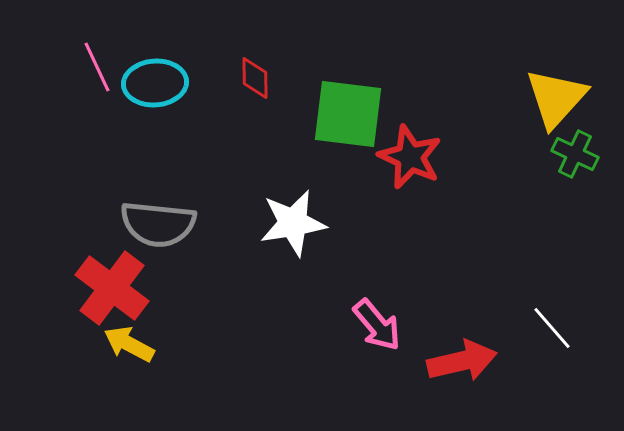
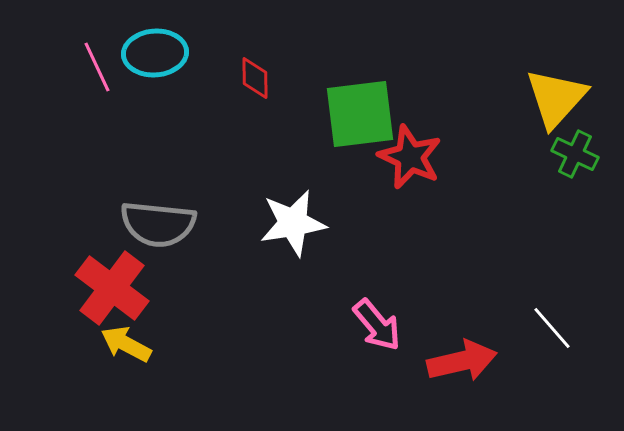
cyan ellipse: moved 30 px up
green square: moved 12 px right; rotated 14 degrees counterclockwise
yellow arrow: moved 3 px left
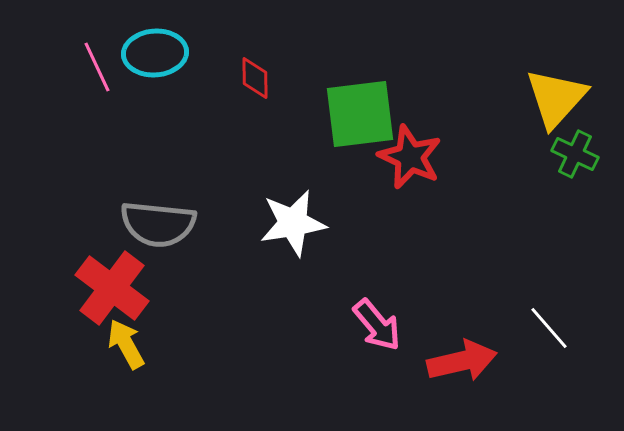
white line: moved 3 px left
yellow arrow: rotated 33 degrees clockwise
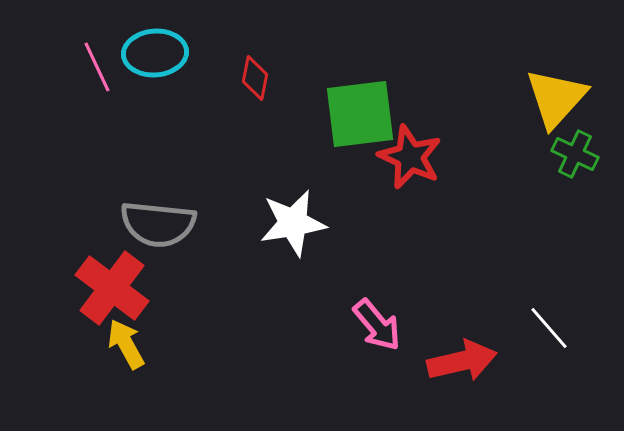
red diamond: rotated 12 degrees clockwise
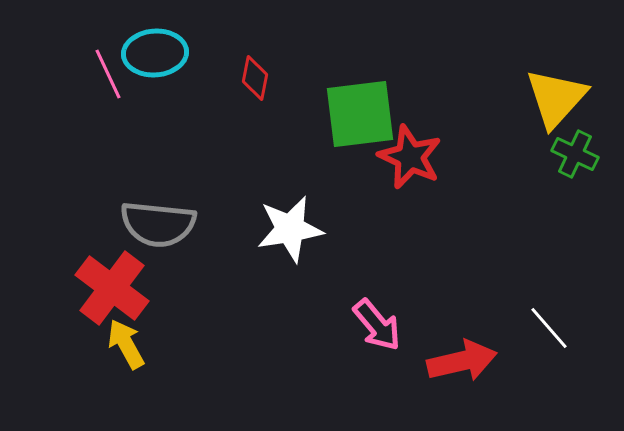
pink line: moved 11 px right, 7 px down
white star: moved 3 px left, 6 px down
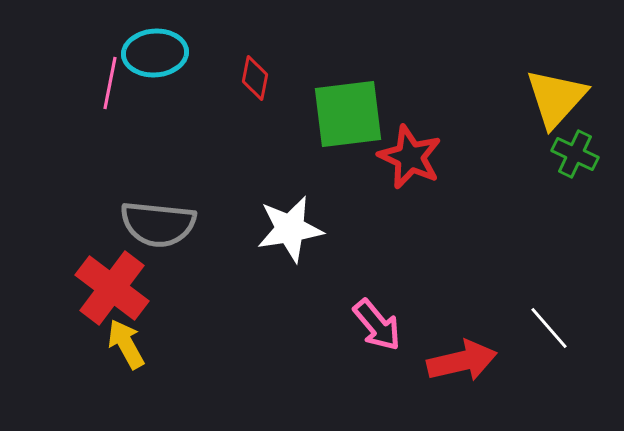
pink line: moved 2 px right, 9 px down; rotated 36 degrees clockwise
green square: moved 12 px left
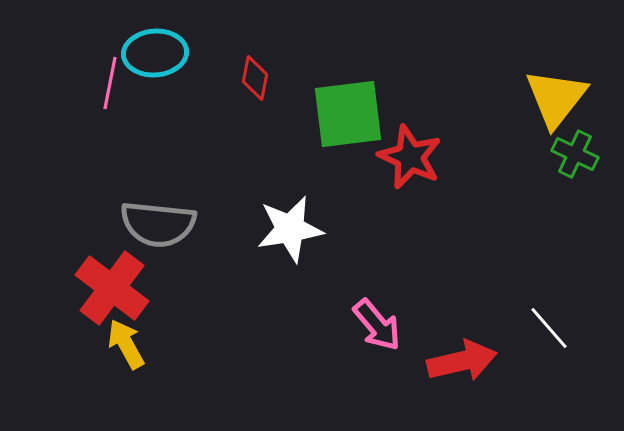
yellow triangle: rotated 4 degrees counterclockwise
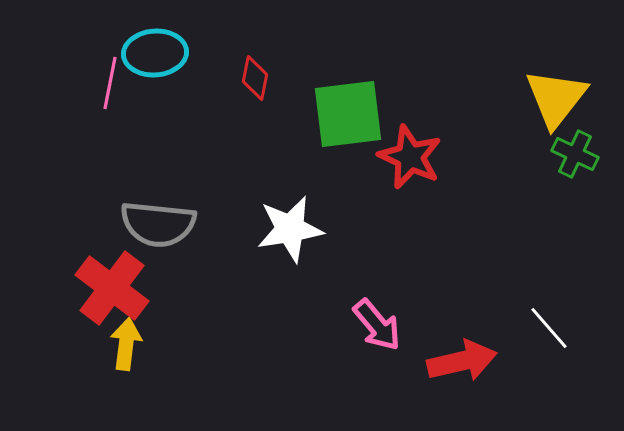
yellow arrow: rotated 36 degrees clockwise
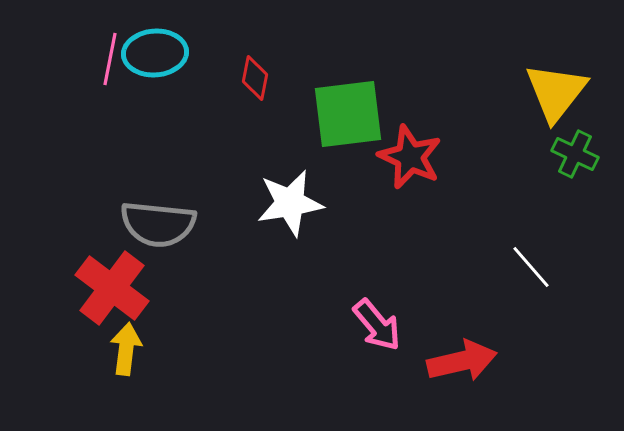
pink line: moved 24 px up
yellow triangle: moved 6 px up
white star: moved 26 px up
white line: moved 18 px left, 61 px up
yellow arrow: moved 5 px down
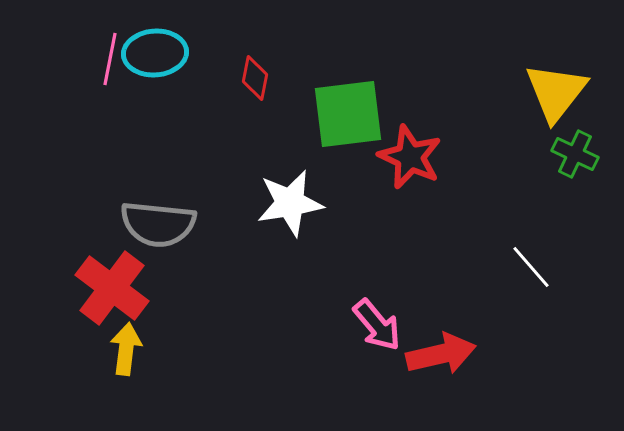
red arrow: moved 21 px left, 7 px up
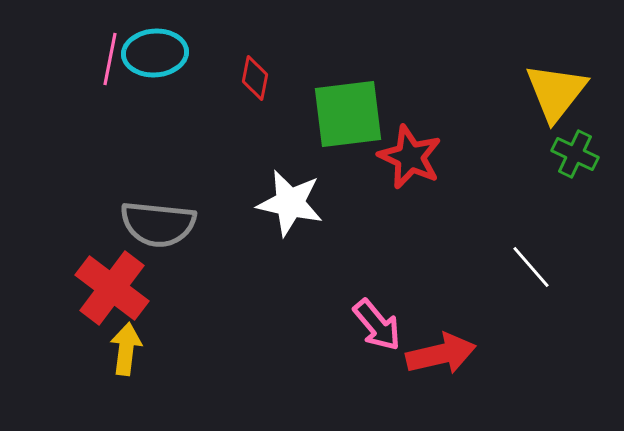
white star: rotated 22 degrees clockwise
